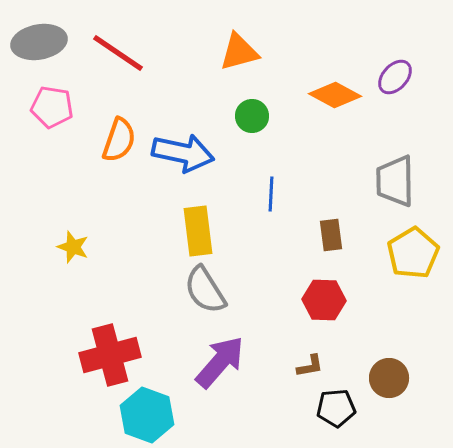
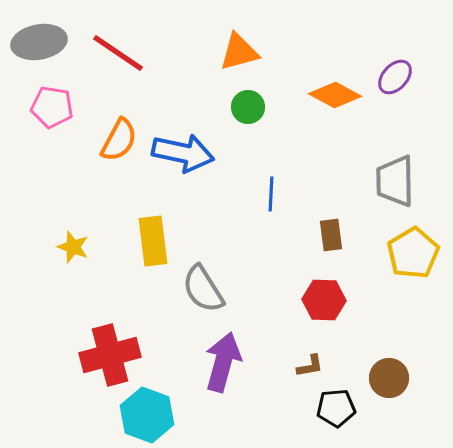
green circle: moved 4 px left, 9 px up
orange semicircle: rotated 9 degrees clockwise
yellow rectangle: moved 45 px left, 10 px down
gray semicircle: moved 2 px left, 1 px up
purple arrow: moved 3 px right; rotated 26 degrees counterclockwise
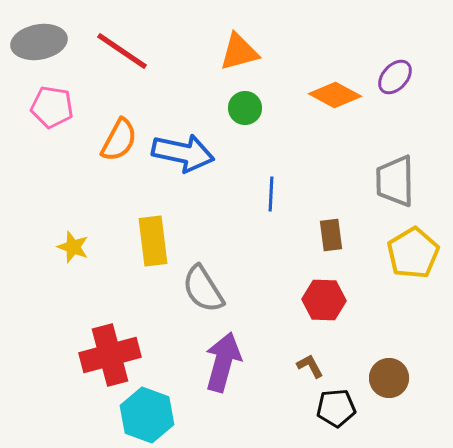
red line: moved 4 px right, 2 px up
green circle: moved 3 px left, 1 px down
brown L-shape: rotated 108 degrees counterclockwise
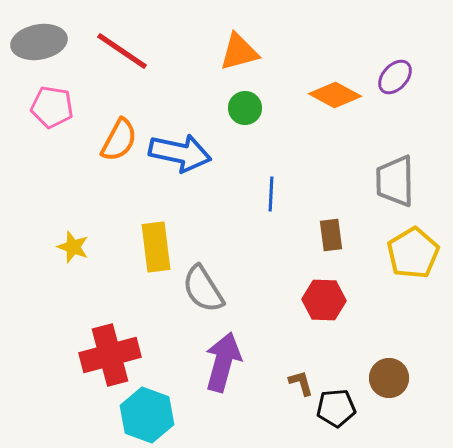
blue arrow: moved 3 px left
yellow rectangle: moved 3 px right, 6 px down
brown L-shape: moved 9 px left, 17 px down; rotated 12 degrees clockwise
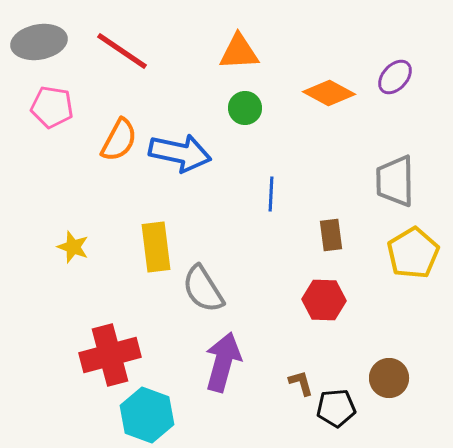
orange triangle: rotated 12 degrees clockwise
orange diamond: moved 6 px left, 2 px up
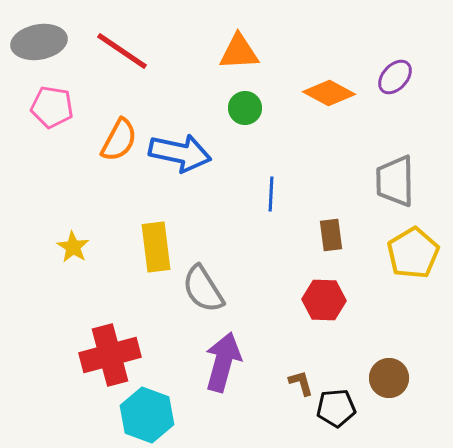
yellow star: rotated 12 degrees clockwise
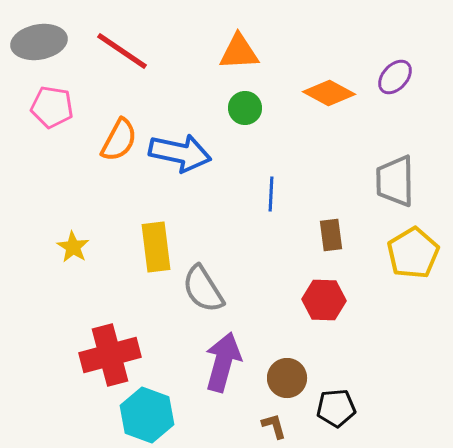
brown circle: moved 102 px left
brown L-shape: moved 27 px left, 43 px down
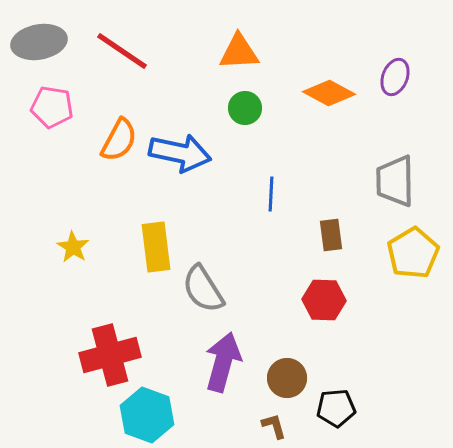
purple ellipse: rotated 21 degrees counterclockwise
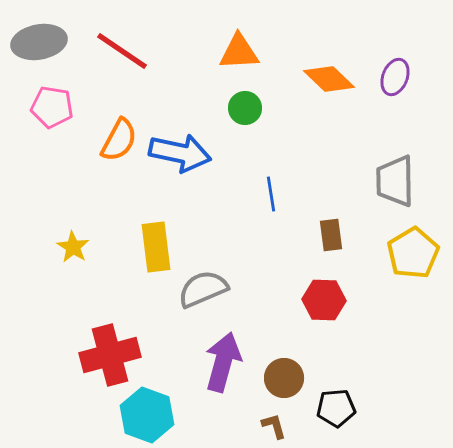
orange diamond: moved 14 px up; rotated 15 degrees clockwise
blue line: rotated 12 degrees counterclockwise
gray semicircle: rotated 99 degrees clockwise
brown circle: moved 3 px left
